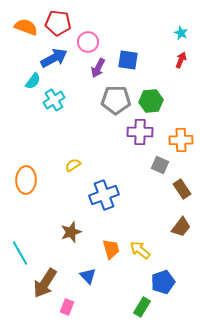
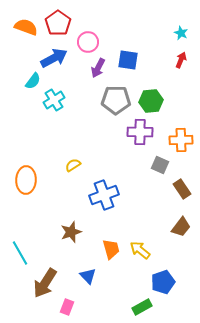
red pentagon: rotated 30 degrees clockwise
green rectangle: rotated 30 degrees clockwise
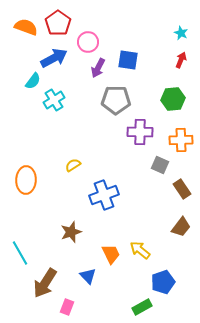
green hexagon: moved 22 px right, 2 px up
orange trapezoid: moved 5 px down; rotated 10 degrees counterclockwise
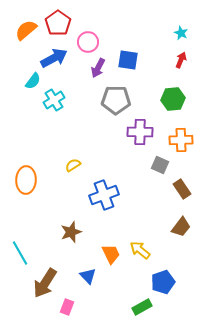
orange semicircle: moved 3 px down; rotated 60 degrees counterclockwise
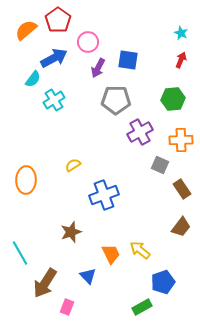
red pentagon: moved 3 px up
cyan semicircle: moved 2 px up
purple cross: rotated 30 degrees counterclockwise
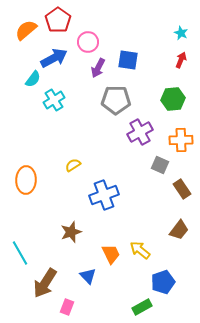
brown trapezoid: moved 2 px left, 3 px down
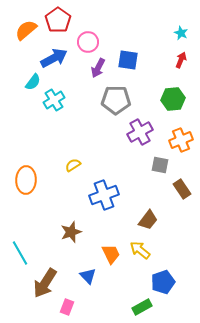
cyan semicircle: moved 3 px down
orange cross: rotated 20 degrees counterclockwise
gray square: rotated 12 degrees counterclockwise
brown trapezoid: moved 31 px left, 10 px up
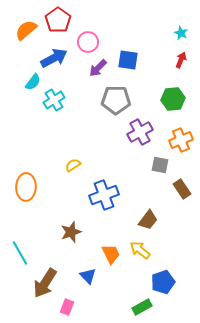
purple arrow: rotated 18 degrees clockwise
orange ellipse: moved 7 px down
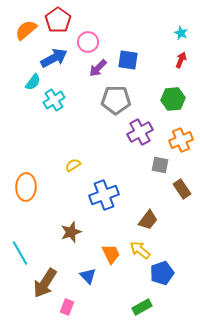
blue pentagon: moved 1 px left, 9 px up
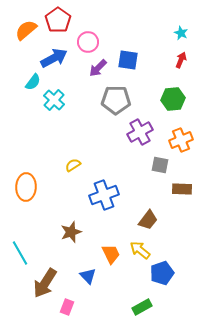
cyan cross: rotated 15 degrees counterclockwise
brown rectangle: rotated 54 degrees counterclockwise
